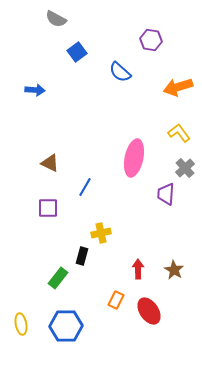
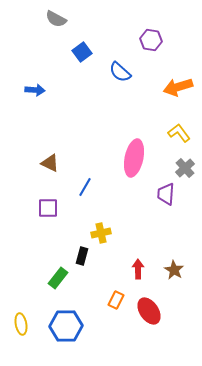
blue square: moved 5 px right
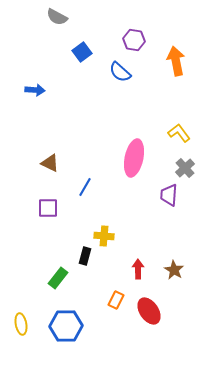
gray semicircle: moved 1 px right, 2 px up
purple hexagon: moved 17 px left
orange arrow: moved 2 px left, 26 px up; rotated 96 degrees clockwise
purple trapezoid: moved 3 px right, 1 px down
yellow cross: moved 3 px right, 3 px down; rotated 18 degrees clockwise
black rectangle: moved 3 px right
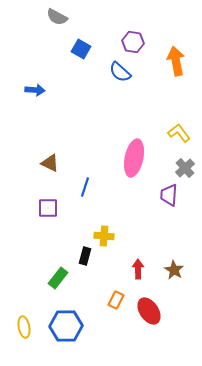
purple hexagon: moved 1 px left, 2 px down
blue square: moved 1 px left, 3 px up; rotated 24 degrees counterclockwise
blue line: rotated 12 degrees counterclockwise
yellow ellipse: moved 3 px right, 3 px down
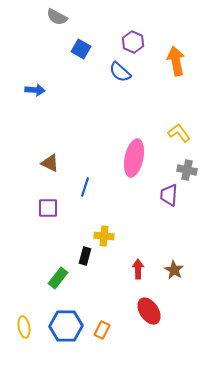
purple hexagon: rotated 15 degrees clockwise
gray cross: moved 2 px right, 2 px down; rotated 36 degrees counterclockwise
orange rectangle: moved 14 px left, 30 px down
